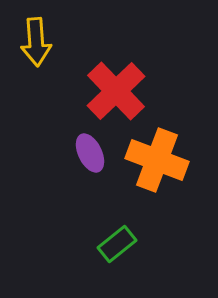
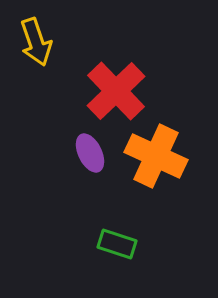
yellow arrow: rotated 15 degrees counterclockwise
orange cross: moved 1 px left, 4 px up; rotated 4 degrees clockwise
green rectangle: rotated 57 degrees clockwise
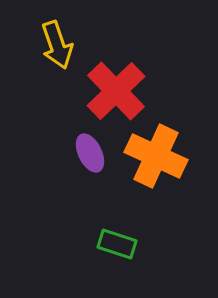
yellow arrow: moved 21 px right, 3 px down
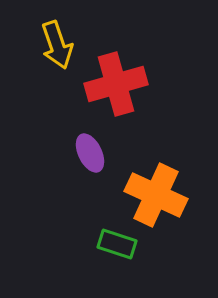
red cross: moved 7 px up; rotated 28 degrees clockwise
orange cross: moved 39 px down
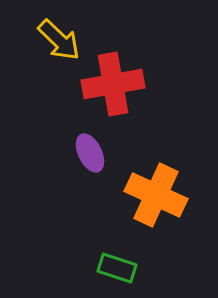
yellow arrow: moved 2 px right, 5 px up; rotated 27 degrees counterclockwise
red cross: moved 3 px left; rotated 6 degrees clockwise
green rectangle: moved 24 px down
